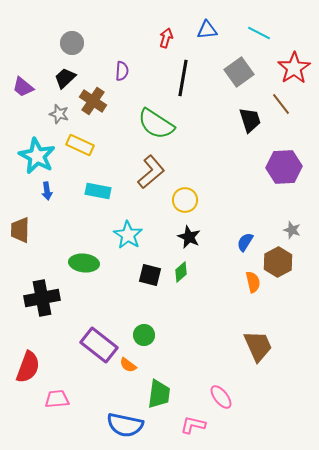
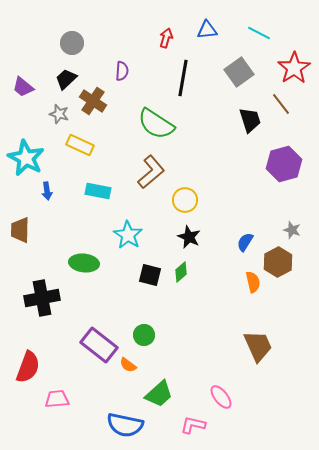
black trapezoid at (65, 78): moved 1 px right, 1 px down
cyan star at (37, 156): moved 11 px left, 2 px down
purple hexagon at (284, 167): moved 3 px up; rotated 12 degrees counterclockwise
green trapezoid at (159, 394): rotated 40 degrees clockwise
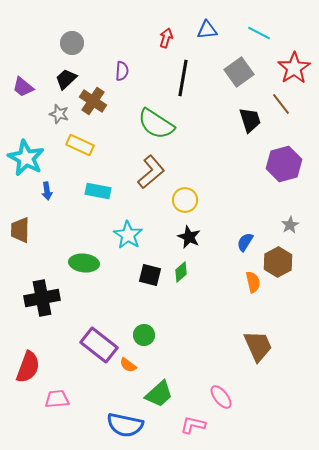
gray star at (292, 230): moved 2 px left, 5 px up; rotated 24 degrees clockwise
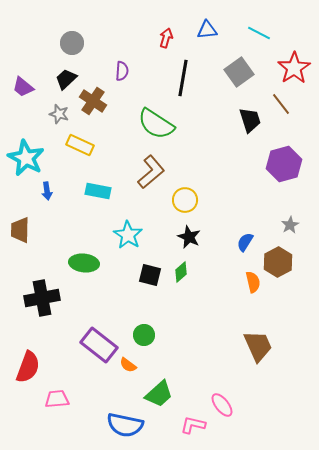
pink ellipse at (221, 397): moved 1 px right, 8 px down
